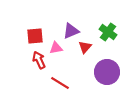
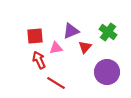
red line: moved 4 px left
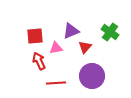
green cross: moved 2 px right
red arrow: moved 1 px down
purple circle: moved 15 px left, 4 px down
red line: rotated 36 degrees counterclockwise
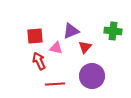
green cross: moved 3 px right, 1 px up; rotated 30 degrees counterclockwise
pink triangle: rotated 24 degrees clockwise
red line: moved 1 px left, 1 px down
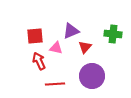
green cross: moved 3 px down
